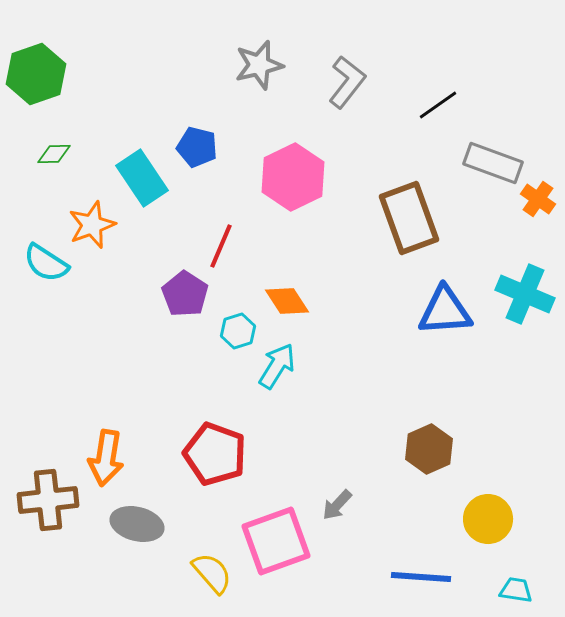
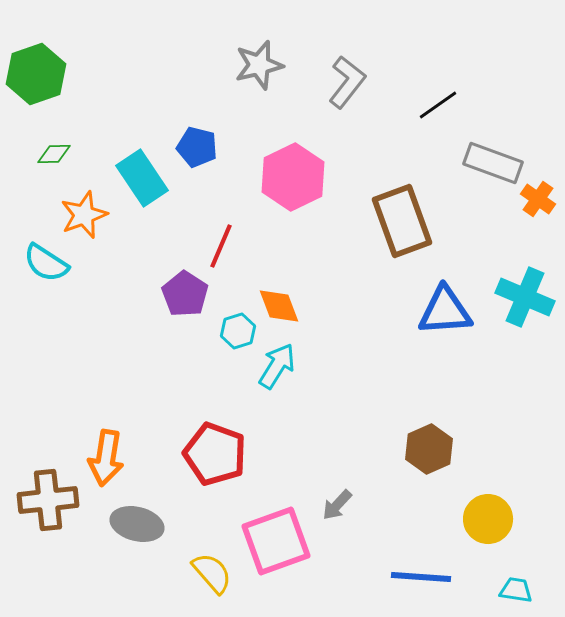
brown rectangle: moved 7 px left, 3 px down
orange star: moved 8 px left, 10 px up
cyan cross: moved 3 px down
orange diamond: moved 8 px left, 5 px down; rotated 12 degrees clockwise
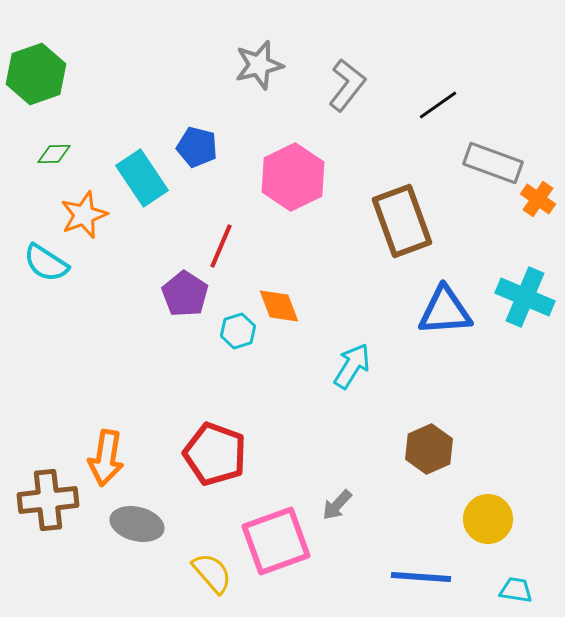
gray L-shape: moved 3 px down
cyan arrow: moved 75 px right
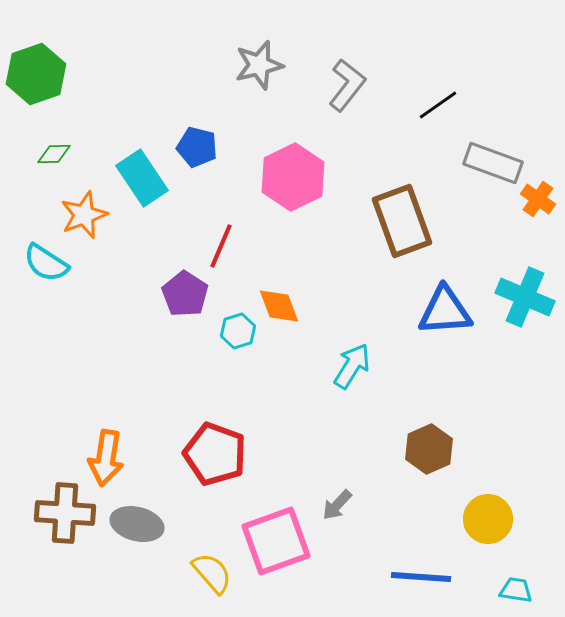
brown cross: moved 17 px right, 13 px down; rotated 10 degrees clockwise
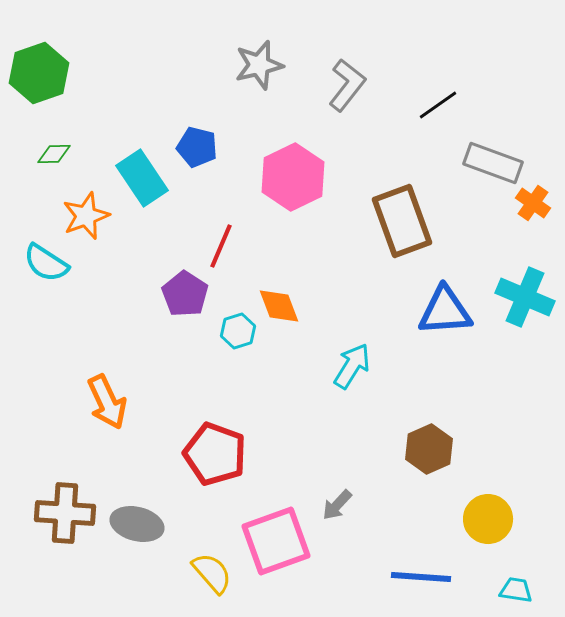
green hexagon: moved 3 px right, 1 px up
orange cross: moved 5 px left, 4 px down
orange star: moved 2 px right, 1 px down
orange arrow: moved 1 px right, 56 px up; rotated 34 degrees counterclockwise
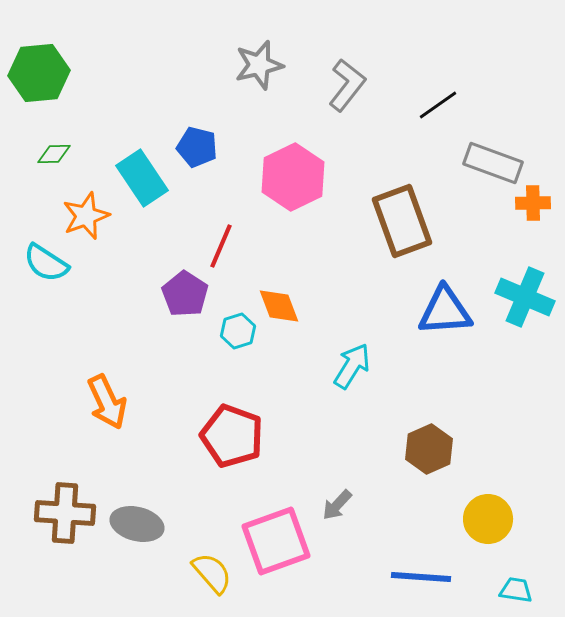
green hexagon: rotated 14 degrees clockwise
orange cross: rotated 36 degrees counterclockwise
red pentagon: moved 17 px right, 18 px up
